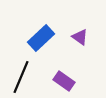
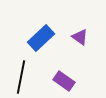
black line: rotated 12 degrees counterclockwise
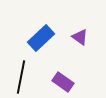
purple rectangle: moved 1 px left, 1 px down
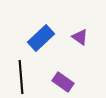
black line: rotated 16 degrees counterclockwise
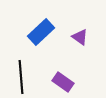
blue rectangle: moved 6 px up
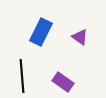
blue rectangle: rotated 20 degrees counterclockwise
black line: moved 1 px right, 1 px up
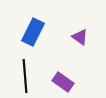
blue rectangle: moved 8 px left
black line: moved 3 px right
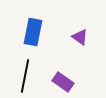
blue rectangle: rotated 16 degrees counterclockwise
black line: rotated 16 degrees clockwise
